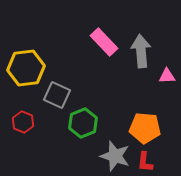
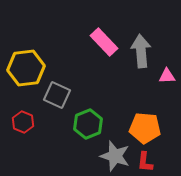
green hexagon: moved 5 px right, 1 px down
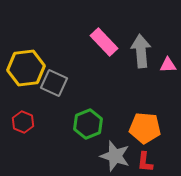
pink triangle: moved 1 px right, 11 px up
gray square: moved 3 px left, 12 px up
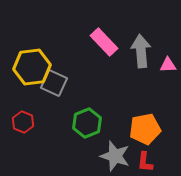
yellow hexagon: moved 6 px right, 1 px up
green hexagon: moved 1 px left, 1 px up
orange pentagon: moved 1 px down; rotated 16 degrees counterclockwise
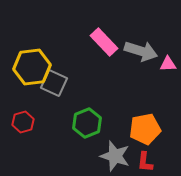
gray arrow: rotated 112 degrees clockwise
pink triangle: moved 1 px up
red hexagon: rotated 20 degrees clockwise
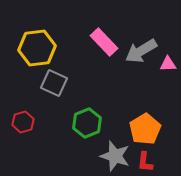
gray arrow: rotated 132 degrees clockwise
yellow hexagon: moved 5 px right, 19 px up
orange pentagon: rotated 20 degrees counterclockwise
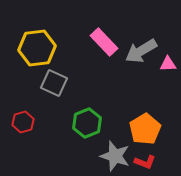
red L-shape: rotated 75 degrees counterclockwise
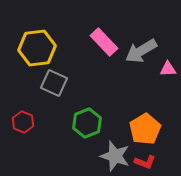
pink triangle: moved 5 px down
red hexagon: rotated 20 degrees counterclockwise
